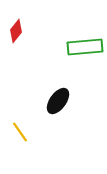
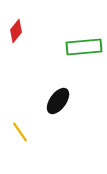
green rectangle: moved 1 px left
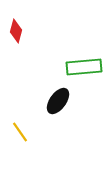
red diamond: rotated 25 degrees counterclockwise
green rectangle: moved 20 px down
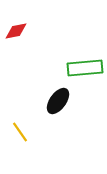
red diamond: rotated 65 degrees clockwise
green rectangle: moved 1 px right, 1 px down
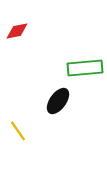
red diamond: moved 1 px right
yellow line: moved 2 px left, 1 px up
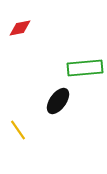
red diamond: moved 3 px right, 3 px up
yellow line: moved 1 px up
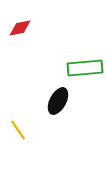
black ellipse: rotated 8 degrees counterclockwise
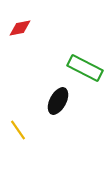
green rectangle: rotated 32 degrees clockwise
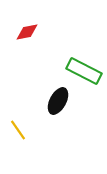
red diamond: moved 7 px right, 4 px down
green rectangle: moved 1 px left, 3 px down
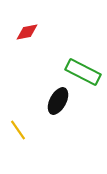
green rectangle: moved 1 px left, 1 px down
